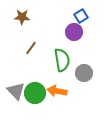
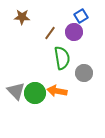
brown line: moved 19 px right, 15 px up
green semicircle: moved 2 px up
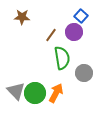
blue square: rotated 16 degrees counterclockwise
brown line: moved 1 px right, 2 px down
orange arrow: moved 1 px left, 2 px down; rotated 108 degrees clockwise
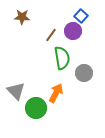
purple circle: moved 1 px left, 1 px up
green circle: moved 1 px right, 15 px down
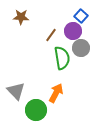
brown star: moved 1 px left
gray circle: moved 3 px left, 25 px up
green circle: moved 2 px down
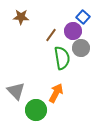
blue square: moved 2 px right, 1 px down
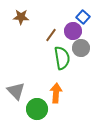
orange arrow: rotated 24 degrees counterclockwise
green circle: moved 1 px right, 1 px up
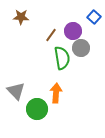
blue square: moved 11 px right
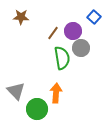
brown line: moved 2 px right, 2 px up
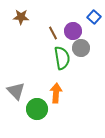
brown line: rotated 64 degrees counterclockwise
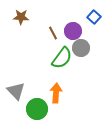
green semicircle: rotated 45 degrees clockwise
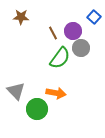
green semicircle: moved 2 px left
orange arrow: rotated 96 degrees clockwise
